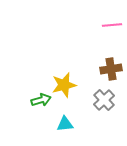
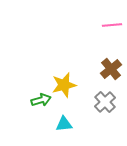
brown cross: rotated 30 degrees counterclockwise
gray cross: moved 1 px right, 2 px down
cyan triangle: moved 1 px left
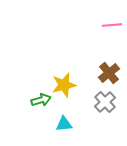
brown cross: moved 2 px left, 4 px down
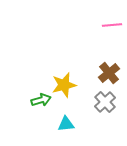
cyan triangle: moved 2 px right
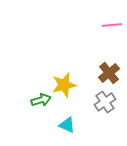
gray cross: rotated 10 degrees clockwise
cyan triangle: moved 1 px right, 1 px down; rotated 30 degrees clockwise
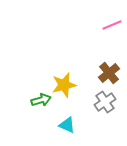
pink line: rotated 18 degrees counterclockwise
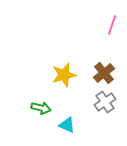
pink line: rotated 48 degrees counterclockwise
brown cross: moved 5 px left
yellow star: moved 10 px up
green arrow: moved 8 px down; rotated 30 degrees clockwise
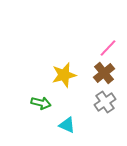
pink line: moved 4 px left, 23 px down; rotated 24 degrees clockwise
green arrow: moved 5 px up
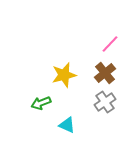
pink line: moved 2 px right, 4 px up
brown cross: moved 1 px right
green arrow: rotated 144 degrees clockwise
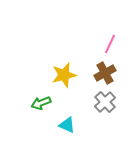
pink line: rotated 18 degrees counterclockwise
brown cross: rotated 10 degrees clockwise
gray cross: rotated 10 degrees counterclockwise
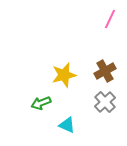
pink line: moved 25 px up
brown cross: moved 2 px up
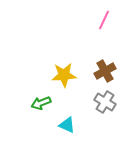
pink line: moved 6 px left, 1 px down
yellow star: rotated 10 degrees clockwise
gray cross: rotated 15 degrees counterclockwise
